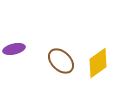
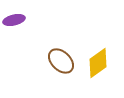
purple ellipse: moved 29 px up
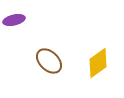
brown ellipse: moved 12 px left
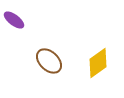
purple ellipse: rotated 50 degrees clockwise
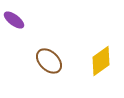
yellow diamond: moved 3 px right, 2 px up
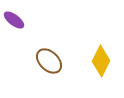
yellow diamond: rotated 28 degrees counterclockwise
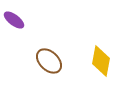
yellow diamond: rotated 16 degrees counterclockwise
